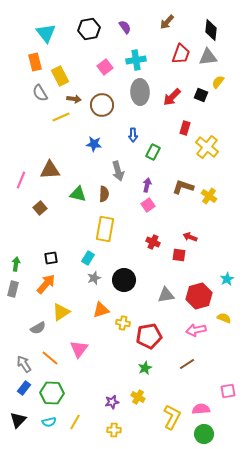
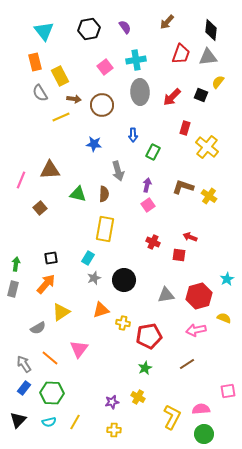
cyan triangle at (46, 33): moved 2 px left, 2 px up
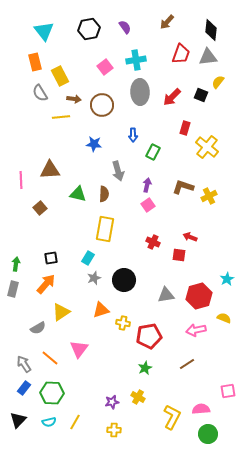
yellow line at (61, 117): rotated 18 degrees clockwise
pink line at (21, 180): rotated 24 degrees counterclockwise
yellow cross at (209, 196): rotated 28 degrees clockwise
green circle at (204, 434): moved 4 px right
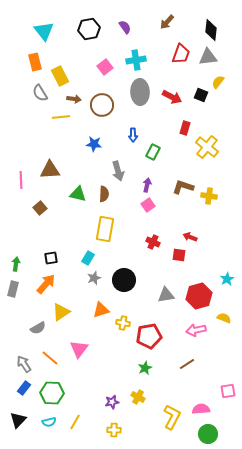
red arrow at (172, 97): rotated 108 degrees counterclockwise
yellow cross at (209, 196): rotated 35 degrees clockwise
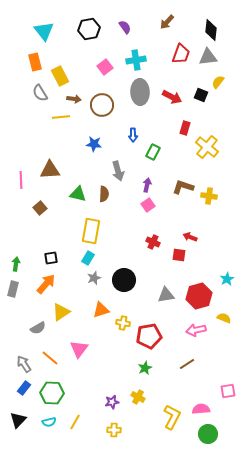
yellow rectangle at (105, 229): moved 14 px left, 2 px down
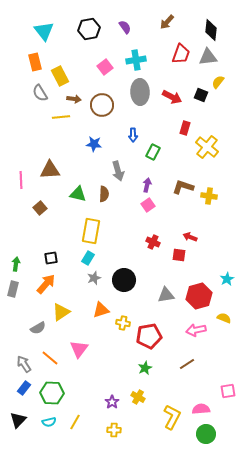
purple star at (112, 402): rotated 24 degrees counterclockwise
green circle at (208, 434): moved 2 px left
